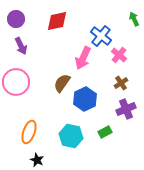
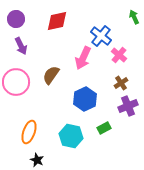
green arrow: moved 2 px up
brown semicircle: moved 11 px left, 8 px up
purple cross: moved 2 px right, 3 px up
green rectangle: moved 1 px left, 4 px up
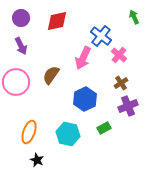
purple circle: moved 5 px right, 1 px up
cyan hexagon: moved 3 px left, 2 px up
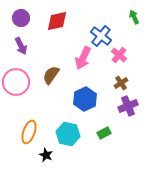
green rectangle: moved 5 px down
black star: moved 9 px right, 5 px up
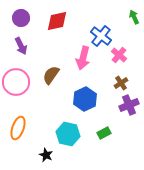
pink arrow: rotated 10 degrees counterclockwise
purple cross: moved 1 px right, 1 px up
orange ellipse: moved 11 px left, 4 px up
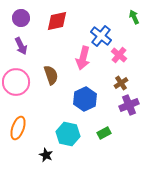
brown semicircle: rotated 126 degrees clockwise
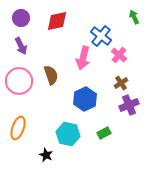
pink circle: moved 3 px right, 1 px up
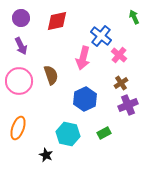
purple cross: moved 1 px left
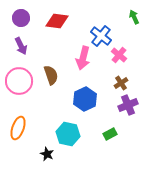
red diamond: rotated 20 degrees clockwise
green rectangle: moved 6 px right, 1 px down
black star: moved 1 px right, 1 px up
